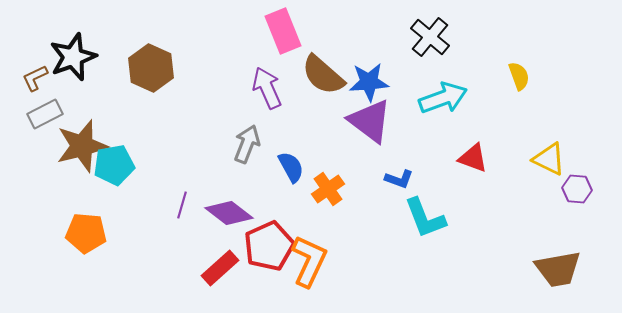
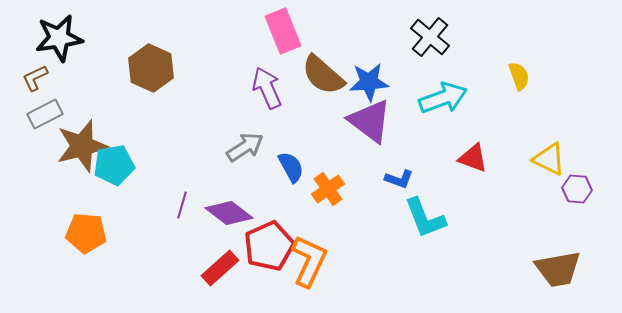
black star: moved 14 px left, 19 px up; rotated 12 degrees clockwise
gray arrow: moved 2 px left, 3 px down; rotated 36 degrees clockwise
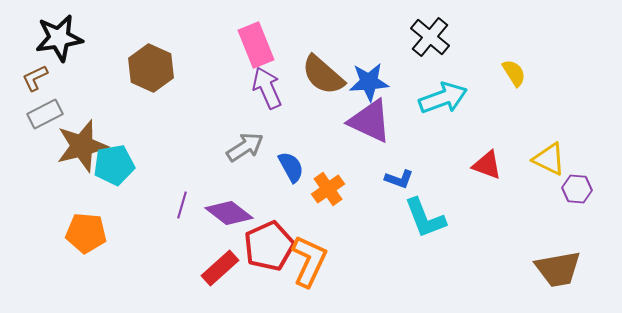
pink rectangle: moved 27 px left, 14 px down
yellow semicircle: moved 5 px left, 3 px up; rotated 12 degrees counterclockwise
purple triangle: rotated 12 degrees counterclockwise
red triangle: moved 14 px right, 7 px down
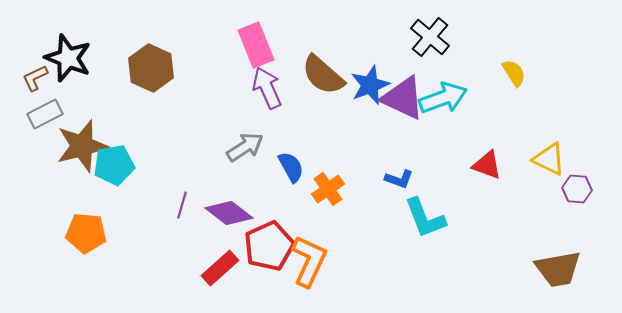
black star: moved 9 px right, 20 px down; rotated 30 degrees clockwise
blue star: moved 1 px right, 3 px down; rotated 18 degrees counterclockwise
purple triangle: moved 33 px right, 23 px up
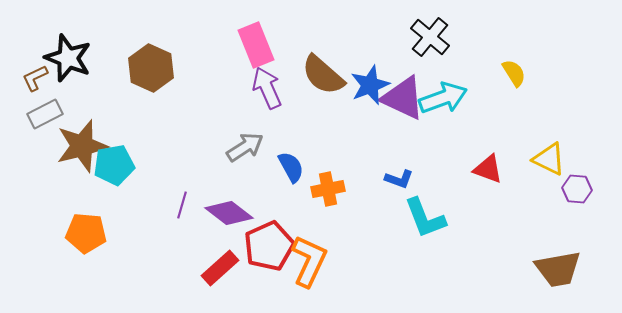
red triangle: moved 1 px right, 4 px down
orange cross: rotated 24 degrees clockwise
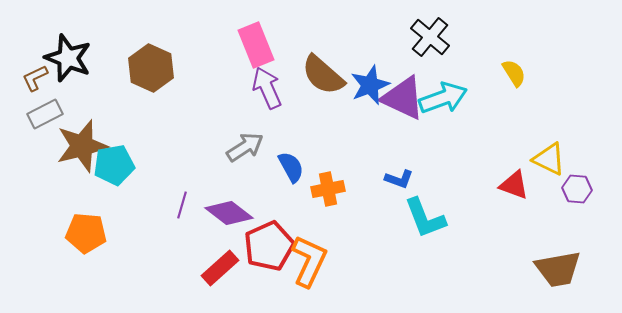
red triangle: moved 26 px right, 16 px down
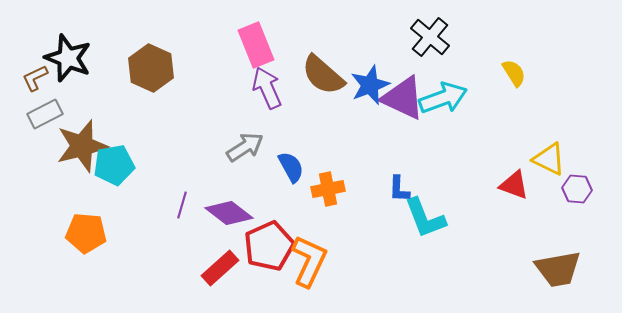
blue L-shape: moved 10 px down; rotated 72 degrees clockwise
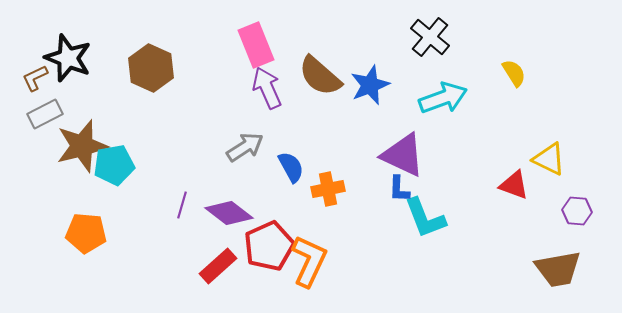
brown semicircle: moved 3 px left, 1 px down
purple triangle: moved 57 px down
purple hexagon: moved 22 px down
red rectangle: moved 2 px left, 2 px up
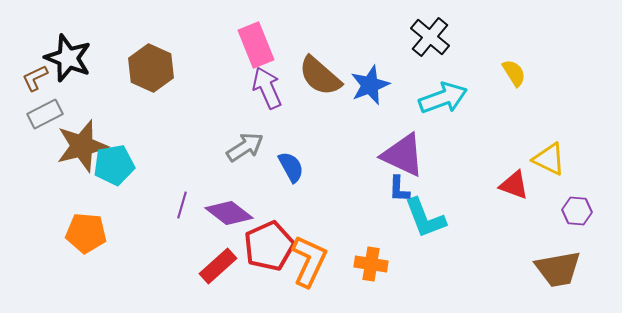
orange cross: moved 43 px right, 75 px down; rotated 20 degrees clockwise
